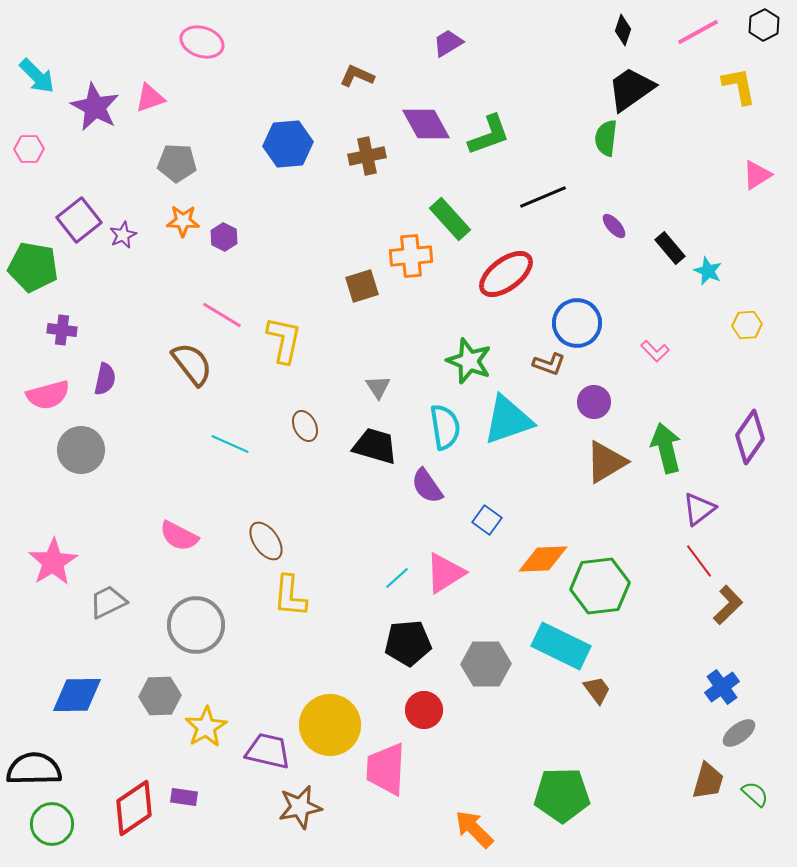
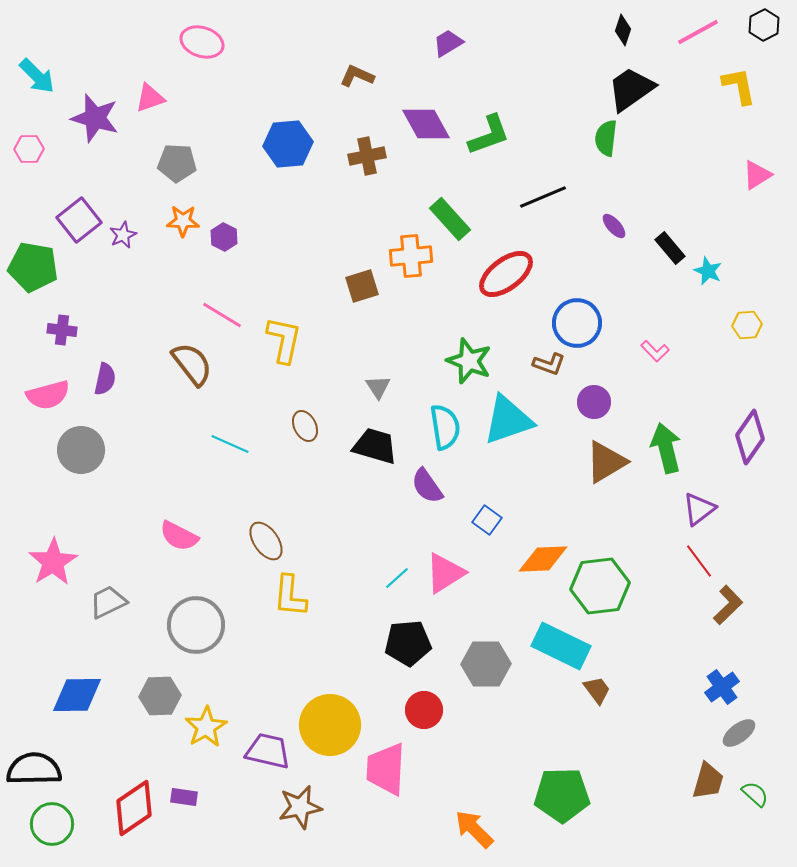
purple star at (95, 107): moved 11 px down; rotated 12 degrees counterclockwise
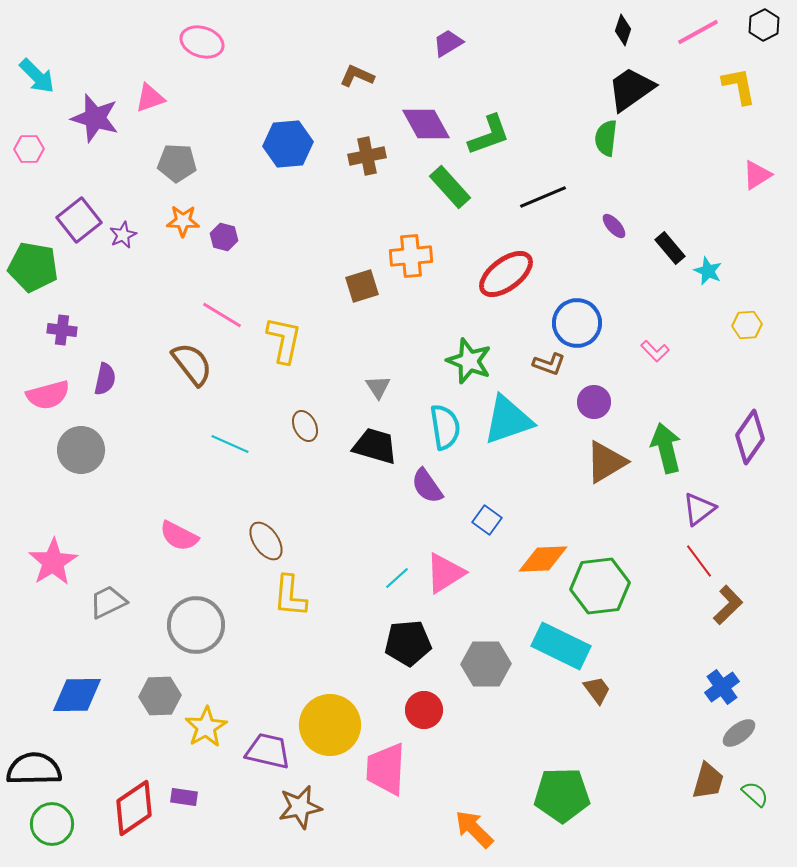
green rectangle at (450, 219): moved 32 px up
purple hexagon at (224, 237): rotated 12 degrees counterclockwise
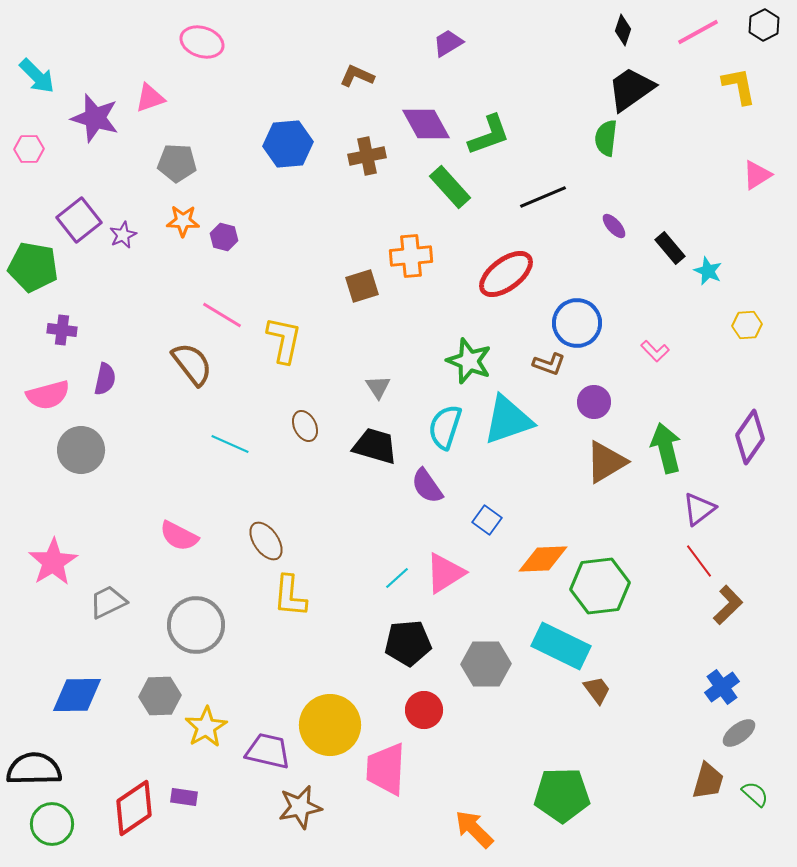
cyan semicircle at (445, 427): rotated 153 degrees counterclockwise
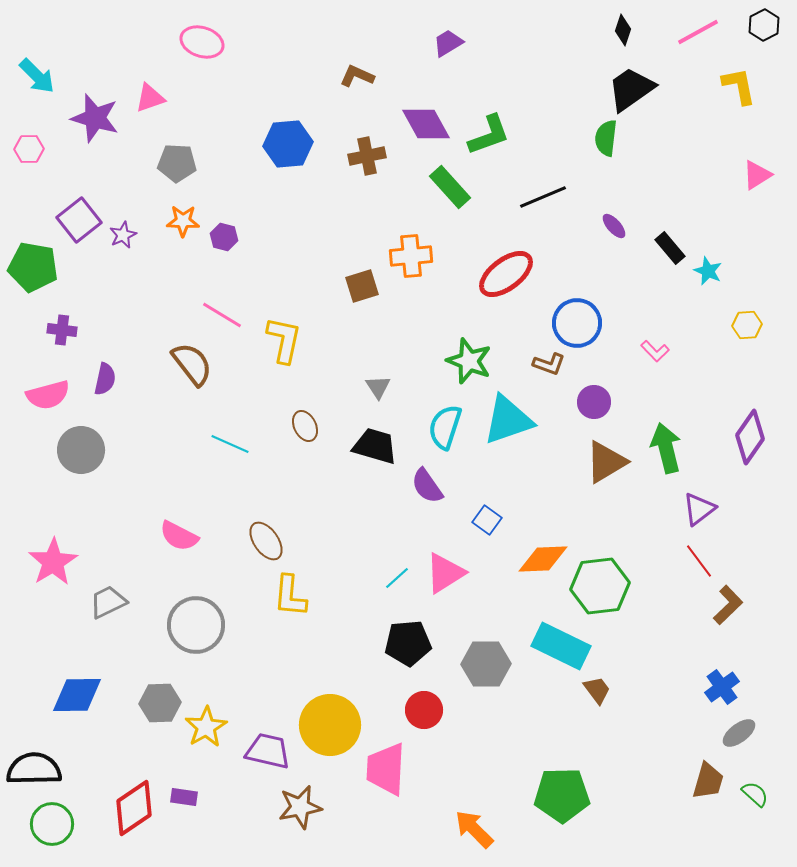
gray hexagon at (160, 696): moved 7 px down
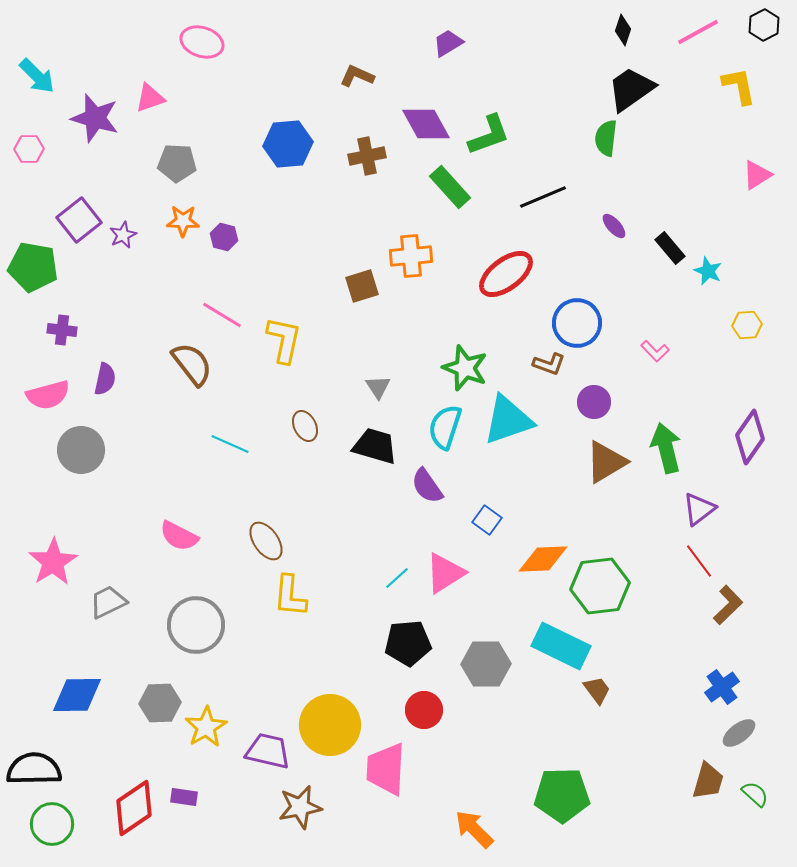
green star at (469, 361): moved 4 px left, 7 px down
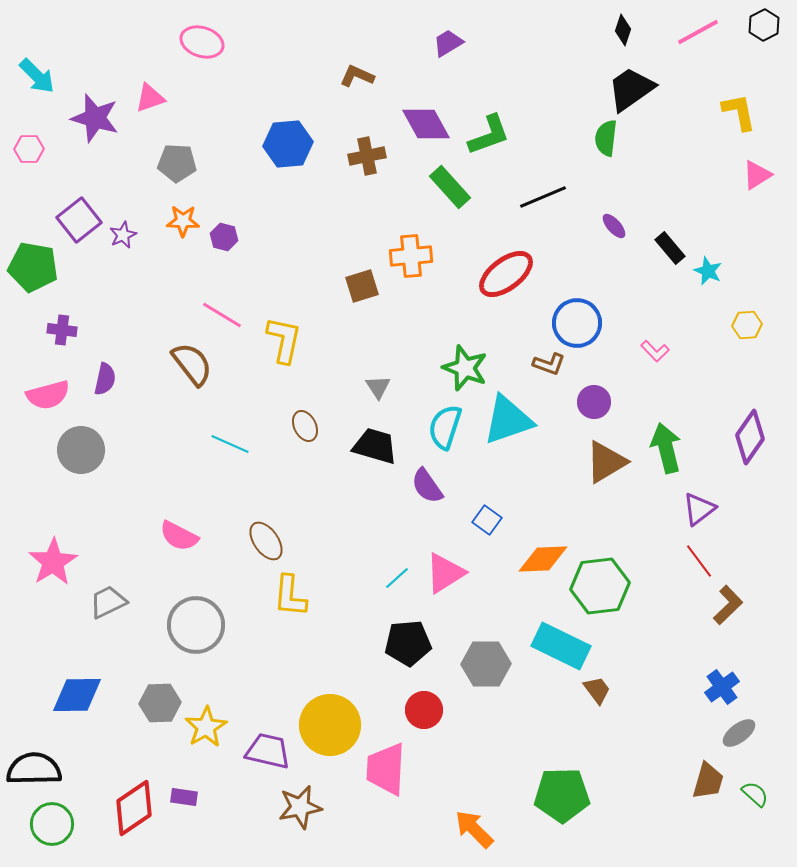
yellow L-shape at (739, 86): moved 26 px down
